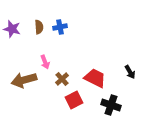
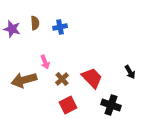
brown semicircle: moved 4 px left, 4 px up
red trapezoid: moved 3 px left; rotated 20 degrees clockwise
red square: moved 6 px left, 5 px down
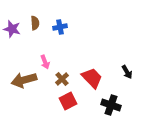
black arrow: moved 3 px left
red square: moved 4 px up
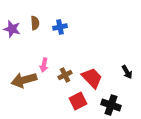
pink arrow: moved 1 px left, 3 px down; rotated 32 degrees clockwise
brown cross: moved 3 px right, 4 px up; rotated 16 degrees clockwise
red square: moved 10 px right
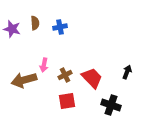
black arrow: rotated 128 degrees counterclockwise
red square: moved 11 px left; rotated 18 degrees clockwise
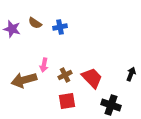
brown semicircle: rotated 128 degrees clockwise
black arrow: moved 4 px right, 2 px down
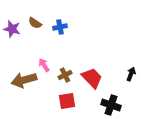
pink arrow: rotated 136 degrees clockwise
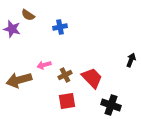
brown semicircle: moved 7 px left, 8 px up
pink arrow: rotated 72 degrees counterclockwise
black arrow: moved 14 px up
brown arrow: moved 5 px left
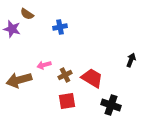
brown semicircle: moved 1 px left, 1 px up
red trapezoid: rotated 15 degrees counterclockwise
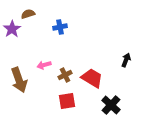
brown semicircle: moved 1 px right; rotated 128 degrees clockwise
purple star: rotated 24 degrees clockwise
black arrow: moved 5 px left
brown arrow: rotated 95 degrees counterclockwise
black cross: rotated 24 degrees clockwise
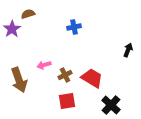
blue cross: moved 14 px right
black arrow: moved 2 px right, 10 px up
